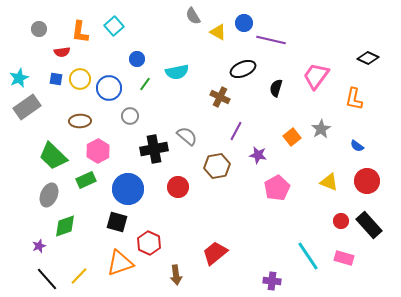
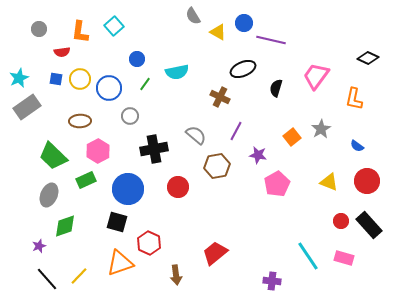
gray semicircle at (187, 136): moved 9 px right, 1 px up
pink pentagon at (277, 188): moved 4 px up
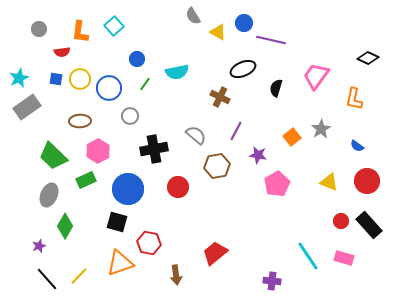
green diamond at (65, 226): rotated 40 degrees counterclockwise
red hexagon at (149, 243): rotated 15 degrees counterclockwise
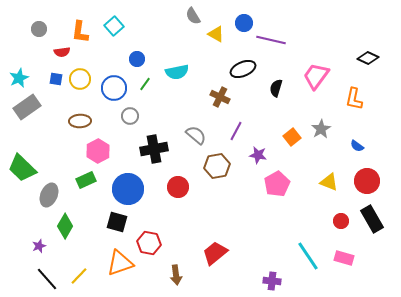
yellow triangle at (218, 32): moved 2 px left, 2 px down
blue circle at (109, 88): moved 5 px right
green trapezoid at (53, 156): moved 31 px left, 12 px down
black rectangle at (369, 225): moved 3 px right, 6 px up; rotated 12 degrees clockwise
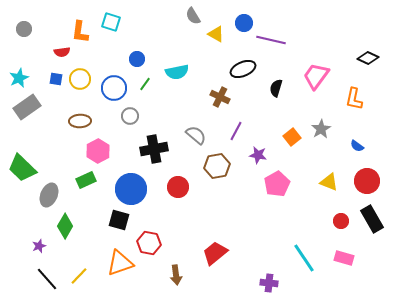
cyan square at (114, 26): moved 3 px left, 4 px up; rotated 30 degrees counterclockwise
gray circle at (39, 29): moved 15 px left
blue circle at (128, 189): moved 3 px right
black square at (117, 222): moved 2 px right, 2 px up
cyan line at (308, 256): moved 4 px left, 2 px down
purple cross at (272, 281): moved 3 px left, 2 px down
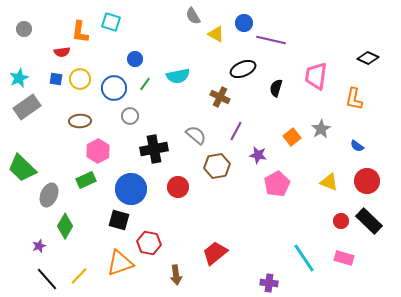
blue circle at (137, 59): moved 2 px left
cyan semicircle at (177, 72): moved 1 px right, 4 px down
pink trapezoid at (316, 76): rotated 28 degrees counterclockwise
black rectangle at (372, 219): moved 3 px left, 2 px down; rotated 16 degrees counterclockwise
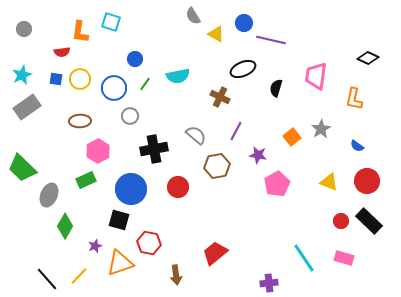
cyan star at (19, 78): moved 3 px right, 3 px up
purple star at (39, 246): moved 56 px right
purple cross at (269, 283): rotated 12 degrees counterclockwise
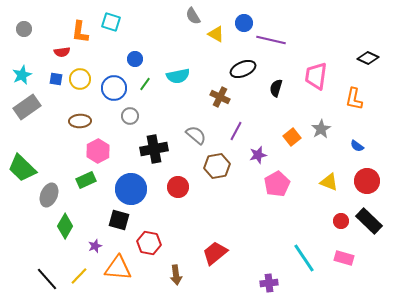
purple star at (258, 155): rotated 24 degrees counterclockwise
orange triangle at (120, 263): moved 2 px left, 5 px down; rotated 24 degrees clockwise
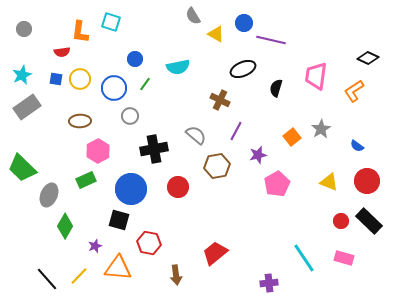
cyan semicircle at (178, 76): moved 9 px up
brown cross at (220, 97): moved 3 px down
orange L-shape at (354, 99): moved 8 px up; rotated 45 degrees clockwise
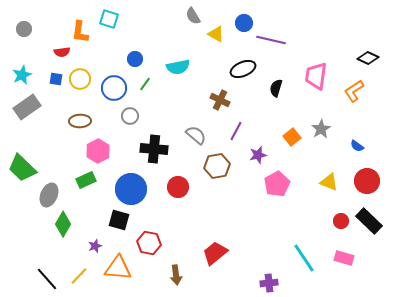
cyan square at (111, 22): moved 2 px left, 3 px up
black cross at (154, 149): rotated 16 degrees clockwise
green diamond at (65, 226): moved 2 px left, 2 px up
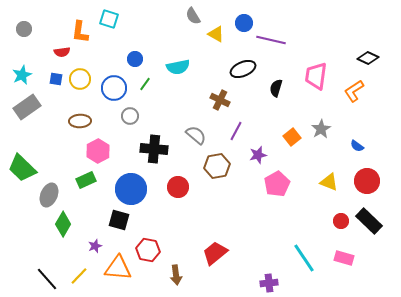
red hexagon at (149, 243): moved 1 px left, 7 px down
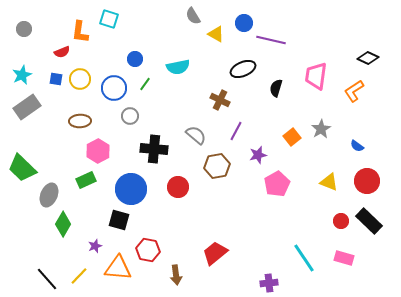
red semicircle at (62, 52): rotated 14 degrees counterclockwise
